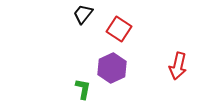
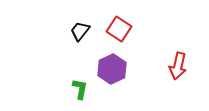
black trapezoid: moved 3 px left, 17 px down
purple hexagon: moved 1 px down
green L-shape: moved 3 px left
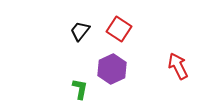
red arrow: rotated 140 degrees clockwise
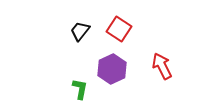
red arrow: moved 16 px left
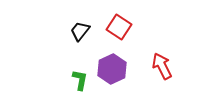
red square: moved 2 px up
green L-shape: moved 9 px up
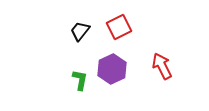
red square: rotated 30 degrees clockwise
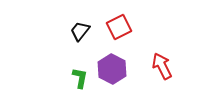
purple hexagon: rotated 8 degrees counterclockwise
green L-shape: moved 2 px up
